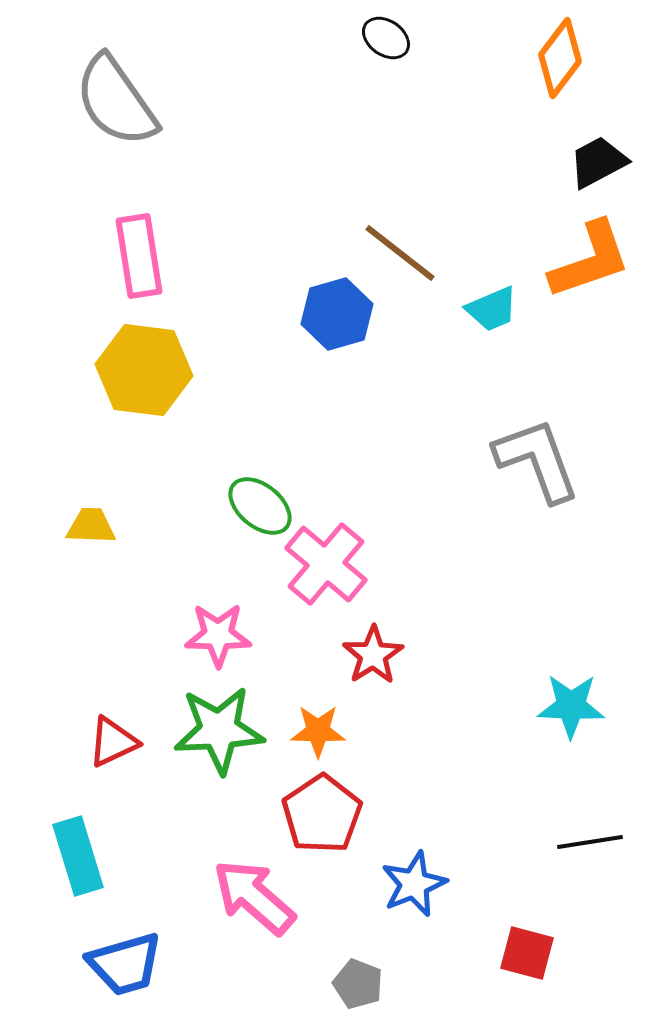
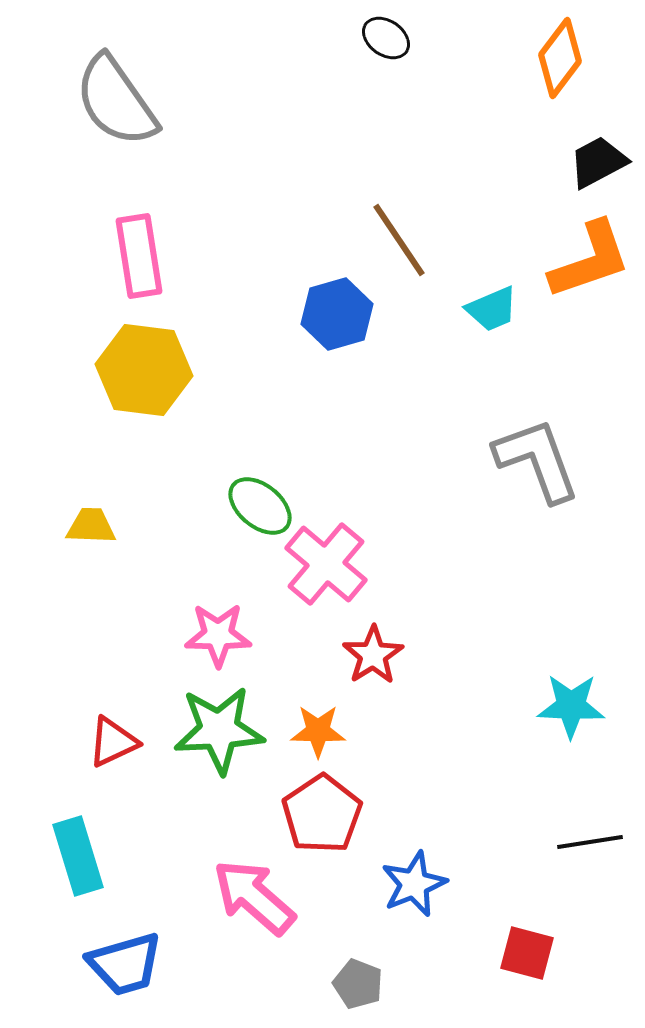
brown line: moved 1 px left, 13 px up; rotated 18 degrees clockwise
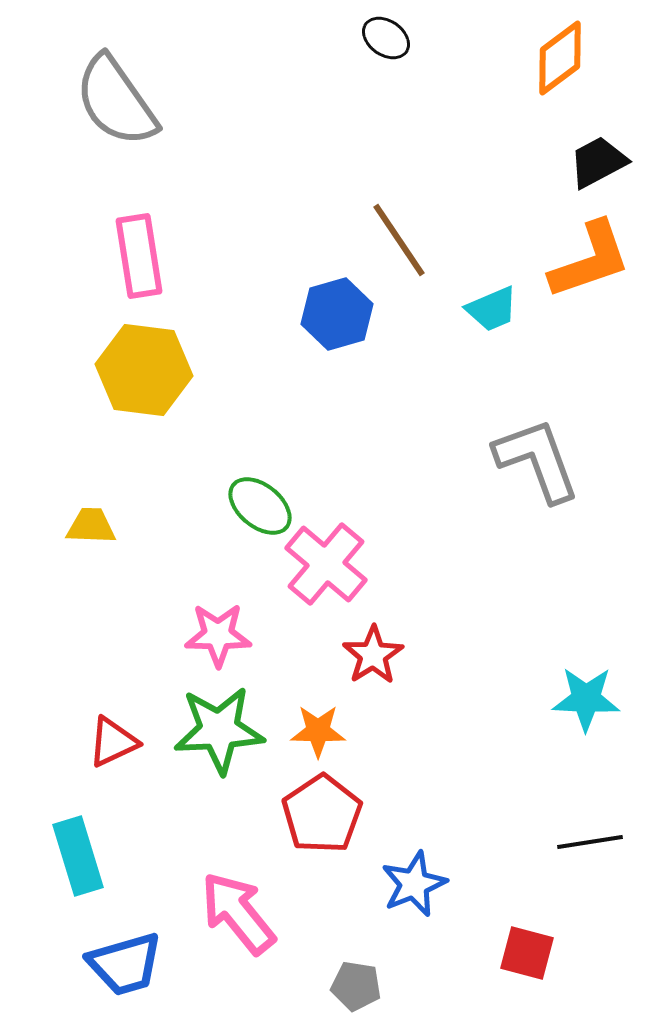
orange diamond: rotated 16 degrees clockwise
cyan star: moved 15 px right, 7 px up
pink arrow: moved 16 px left, 16 px down; rotated 10 degrees clockwise
gray pentagon: moved 2 px left, 2 px down; rotated 12 degrees counterclockwise
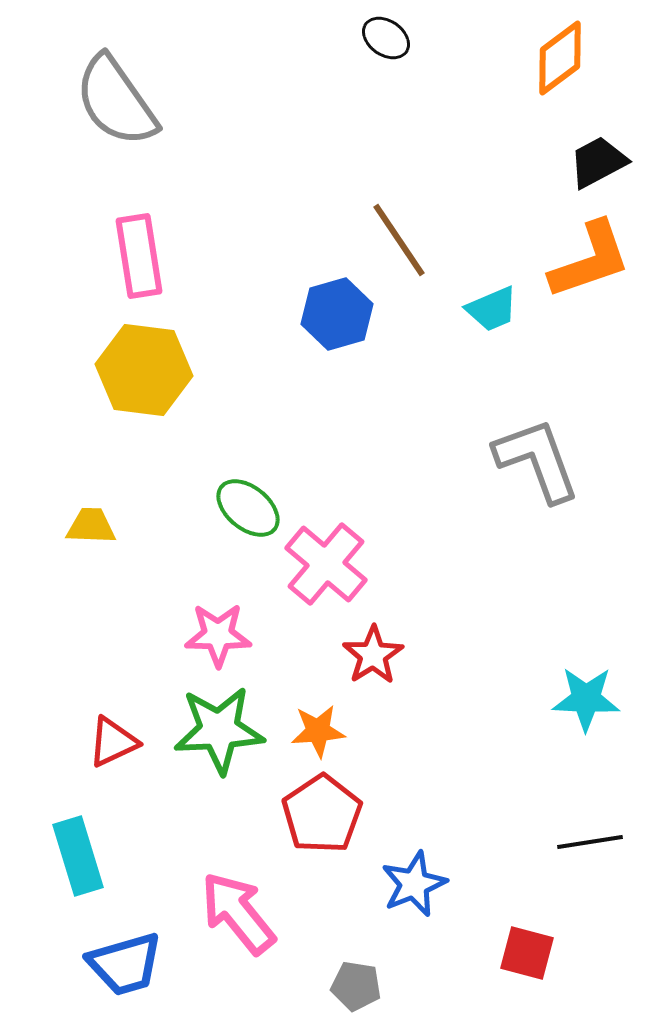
green ellipse: moved 12 px left, 2 px down
orange star: rotated 6 degrees counterclockwise
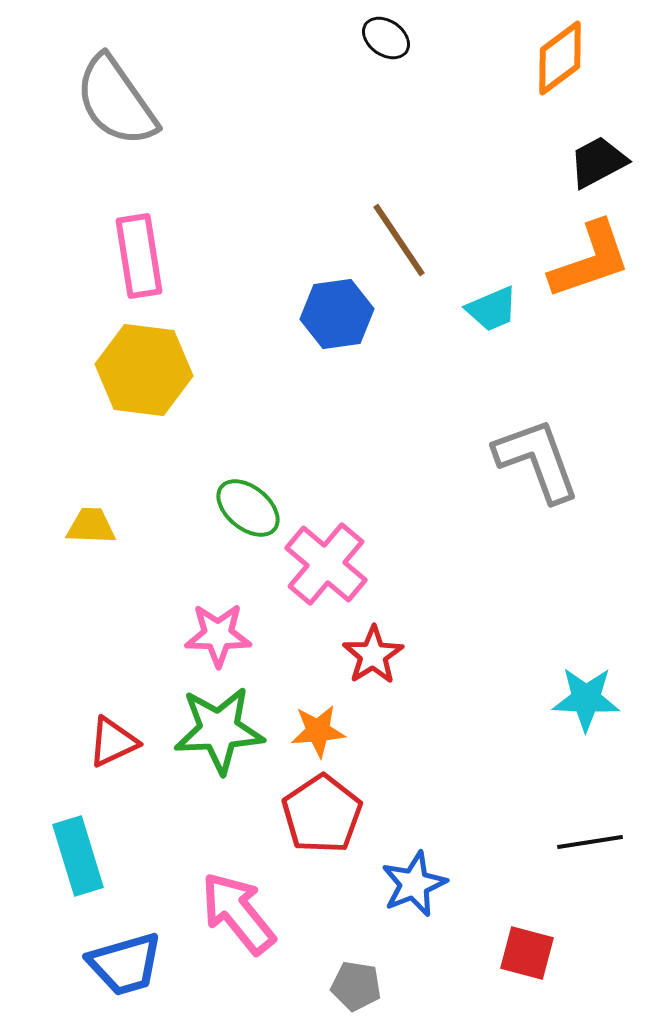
blue hexagon: rotated 8 degrees clockwise
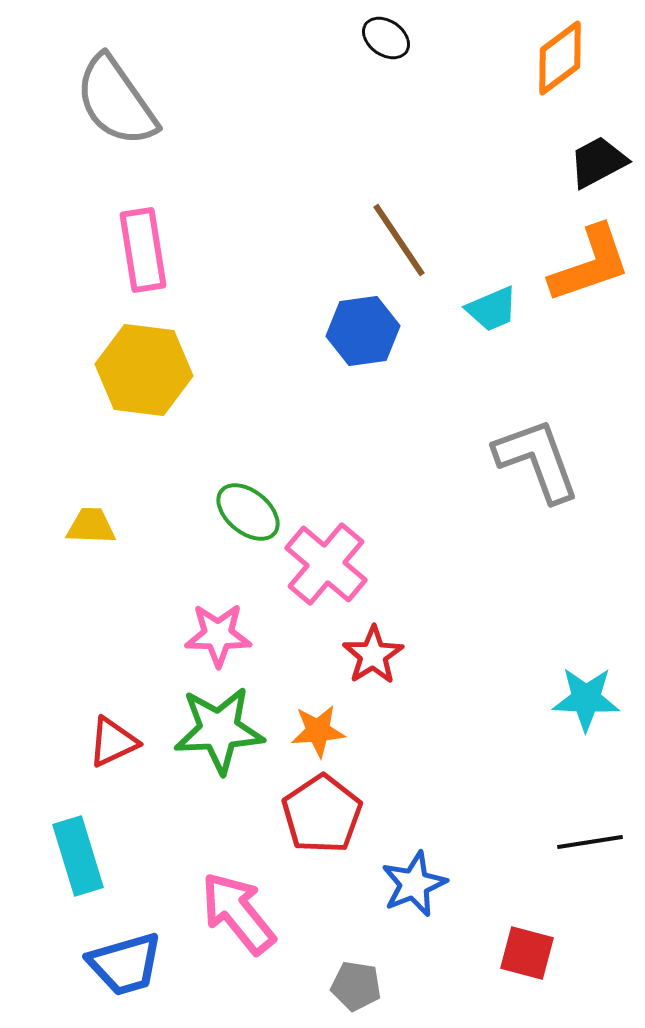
pink rectangle: moved 4 px right, 6 px up
orange L-shape: moved 4 px down
blue hexagon: moved 26 px right, 17 px down
green ellipse: moved 4 px down
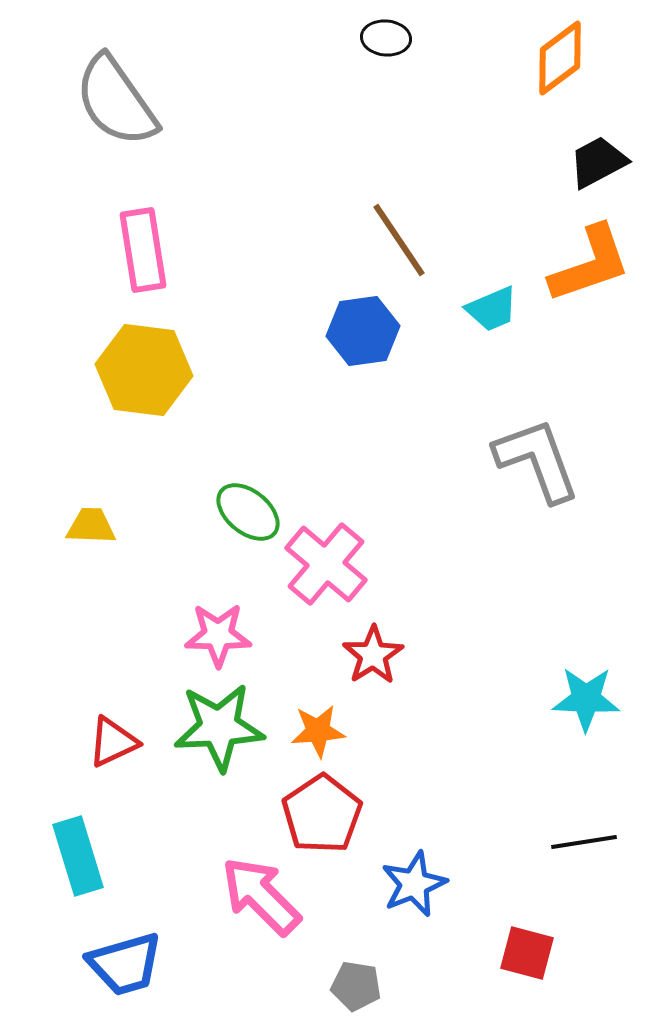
black ellipse: rotated 30 degrees counterclockwise
green star: moved 3 px up
black line: moved 6 px left
pink arrow: moved 23 px right, 17 px up; rotated 6 degrees counterclockwise
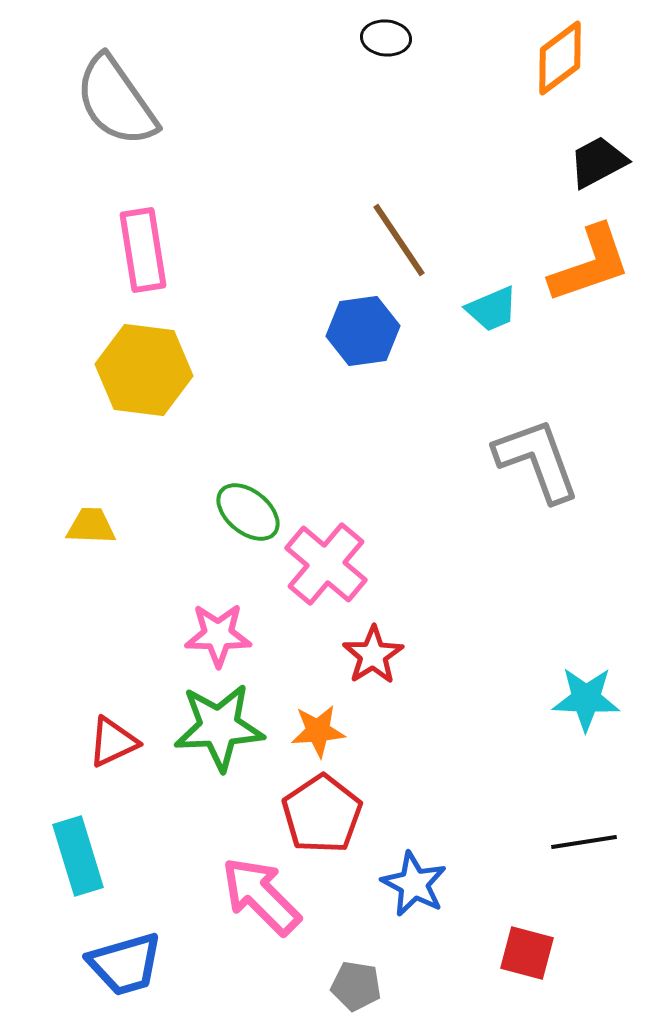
blue star: rotated 22 degrees counterclockwise
